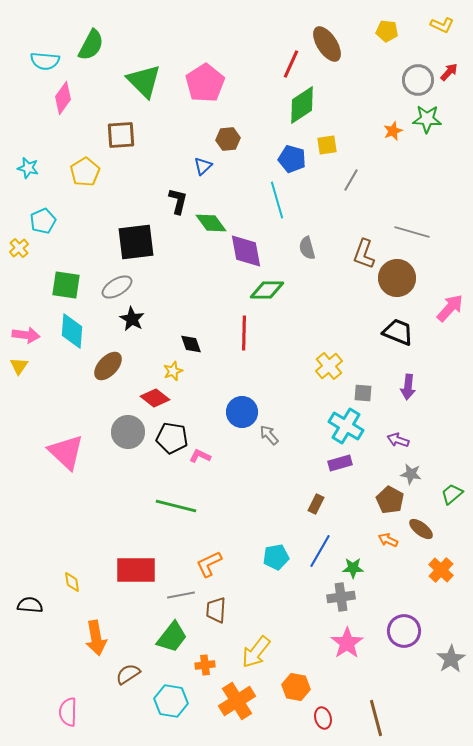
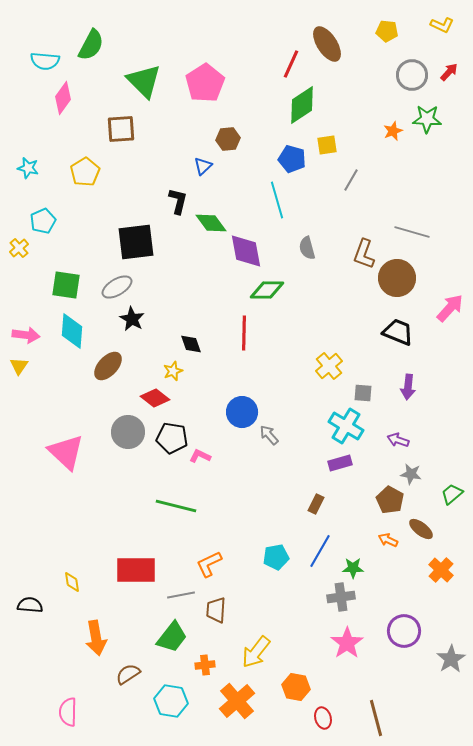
gray circle at (418, 80): moved 6 px left, 5 px up
brown square at (121, 135): moved 6 px up
orange cross at (237, 701): rotated 9 degrees counterclockwise
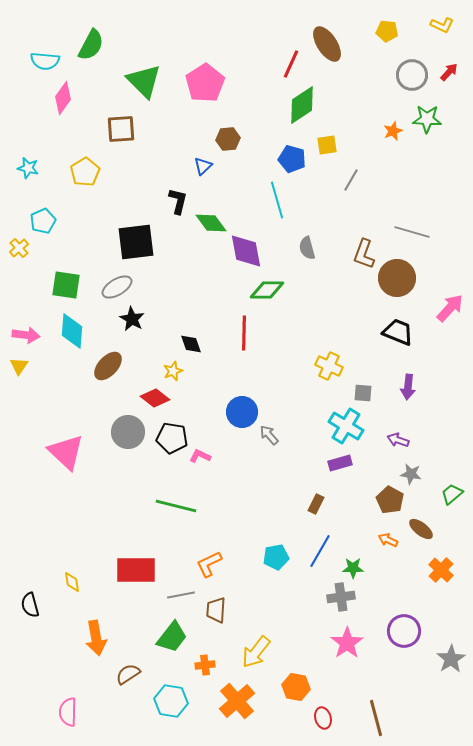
yellow cross at (329, 366): rotated 24 degrees counterclockwise
black semicircle at (30, 605): rotated 110 degrees counterclockwise
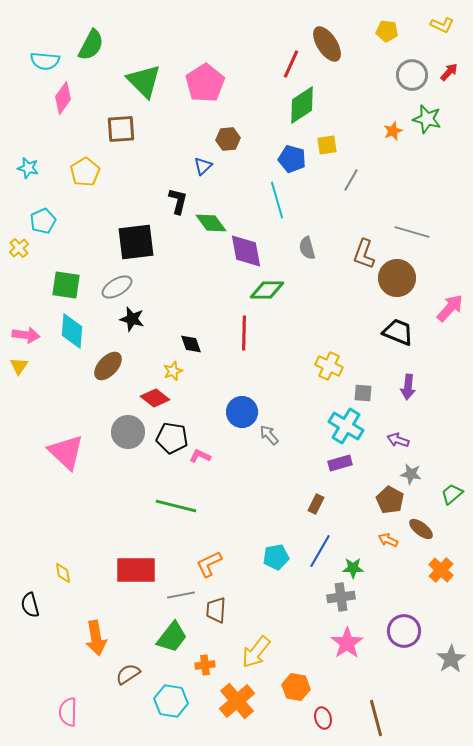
green star at (427, 119): rotated 12 degrees clockwise
black star at (132, 319): rotated 15 degrees counterclockwise
yellow diamond at (72, 582): moved 9 px left, 9 px up
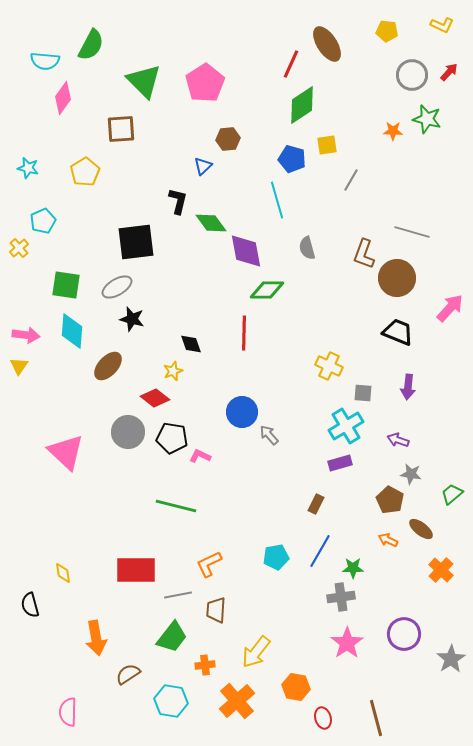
orange star at (393, 131): rotated 24 degrees clockwise
cyan cross at (346, 426): rotated 28 degrees clockwise
gray line at (181, 595): moved 3 px left
purple circle at (404, 631): moved 3 px down
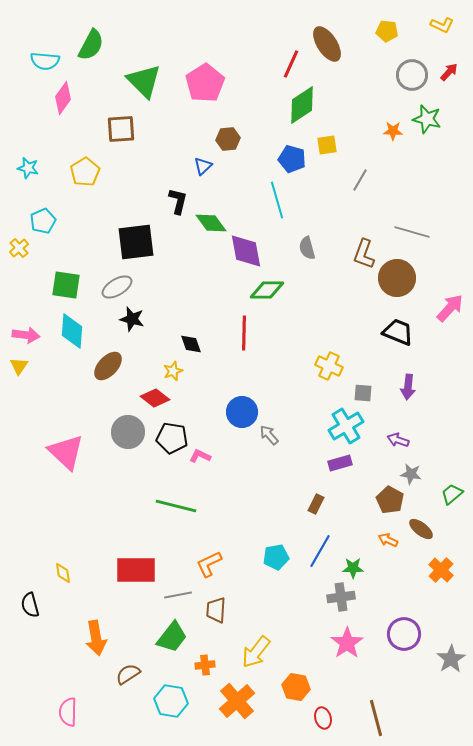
gray line at (351, 180): moved 9 px right
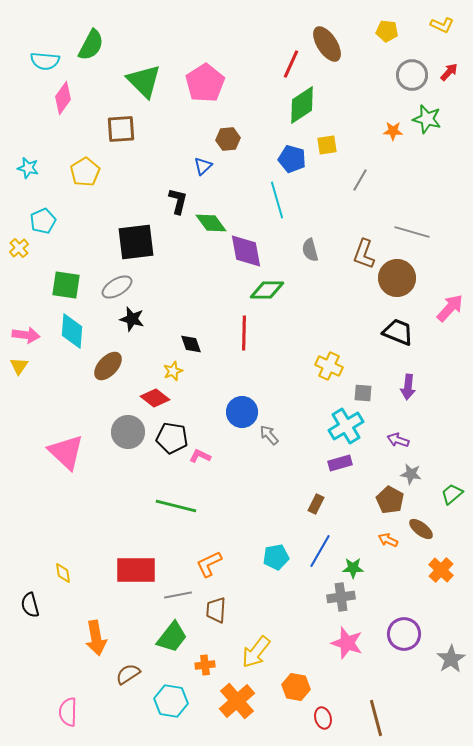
gray semicircle at (307, 248): moved 3 px right, 2 px down
pink star at (347, 643): rotated 20 degrees counterclockwise
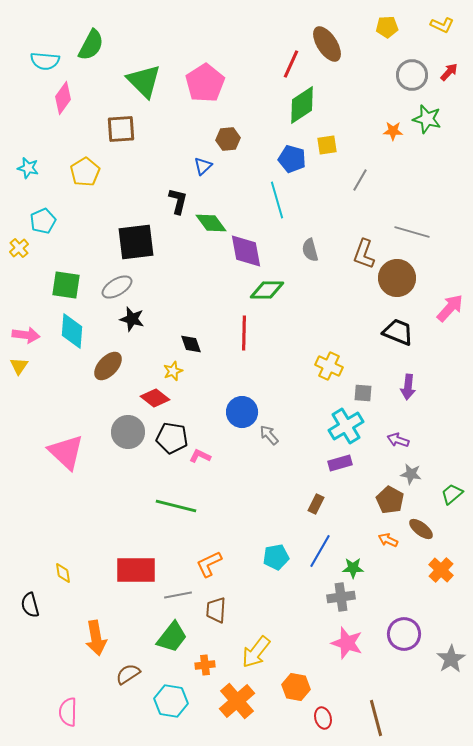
yellow pentagon at (387, 31): moved 4 px up; rotated 10 degrees counterclockwise
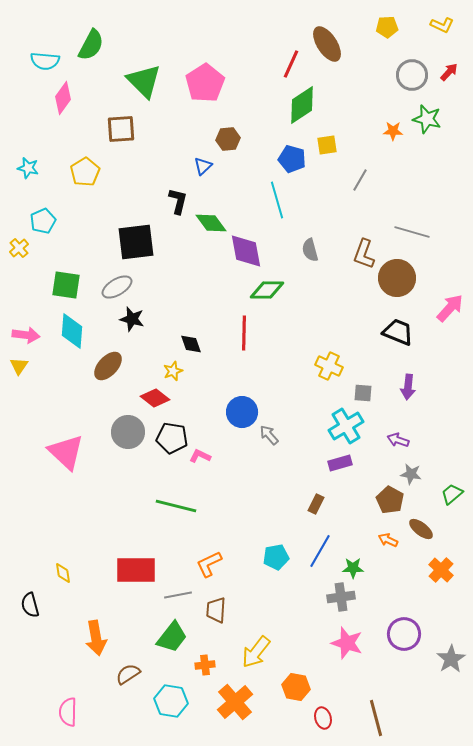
orange cross at (237, 701): moved 2 px left, 1 px down
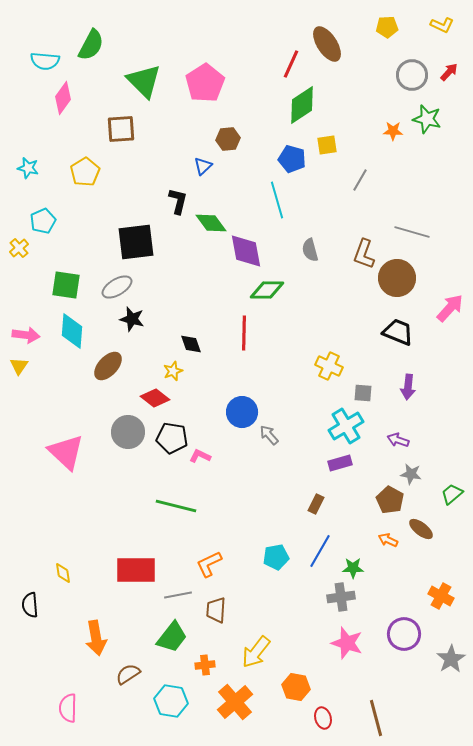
orange cross at (441, 570): moved 26 px down; rotated 15 degrees counterclockwise
black semicircle at (30, 605): rotated 10 degrees clockwise
pink semicircle at (68, 712): moved 4 px up
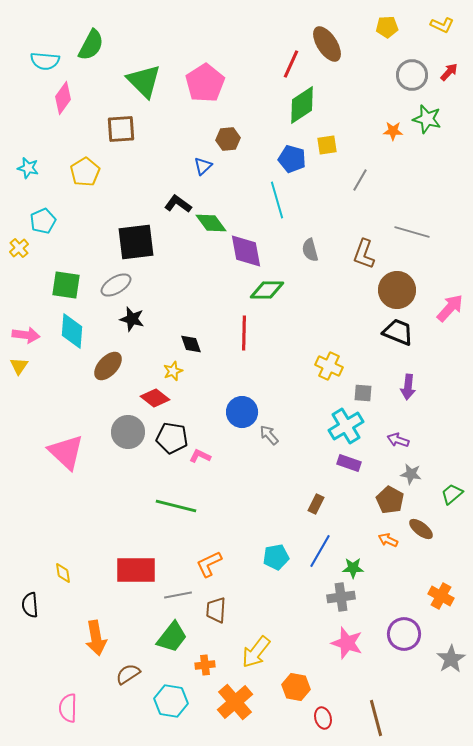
black L-shape at (178, 201): moved 3 px down; rotated 68 degrees counterclockwise
brown circle at (397, 278): moved 12 px down
gray ellipse at (117, 287): moved 1 px left, 2 px up
purple rectangle at (340, 463): moved 9 px right; rotated 35 degrees clockwise
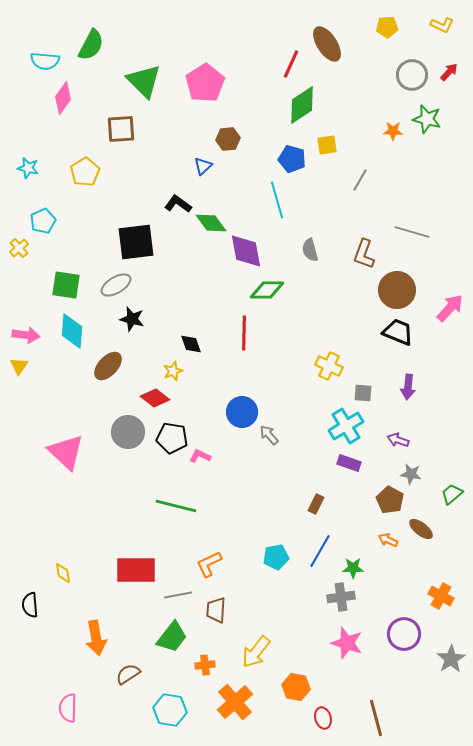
cyan hexagon at (171, 701): moved 1 px left, 9 px down
